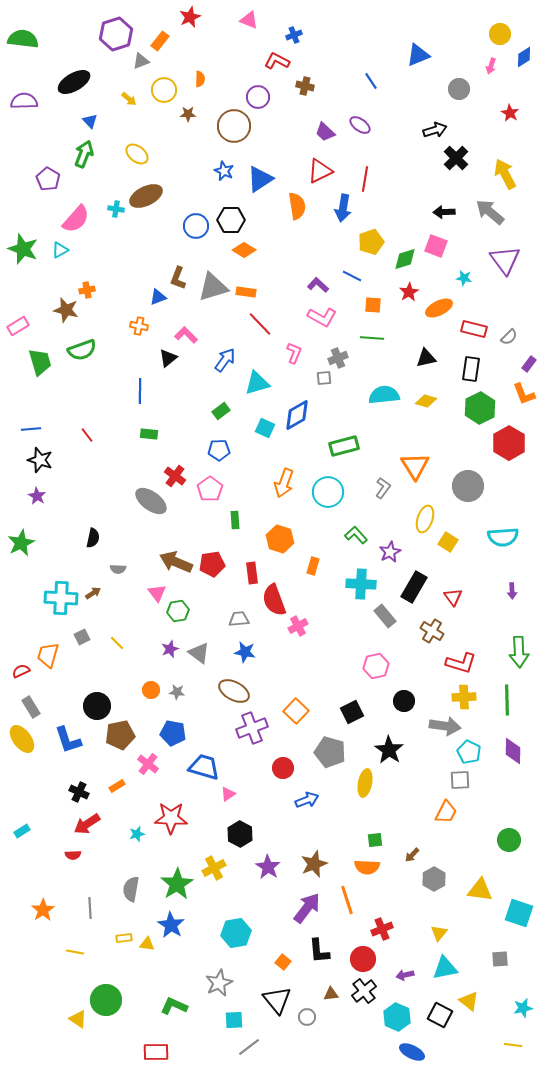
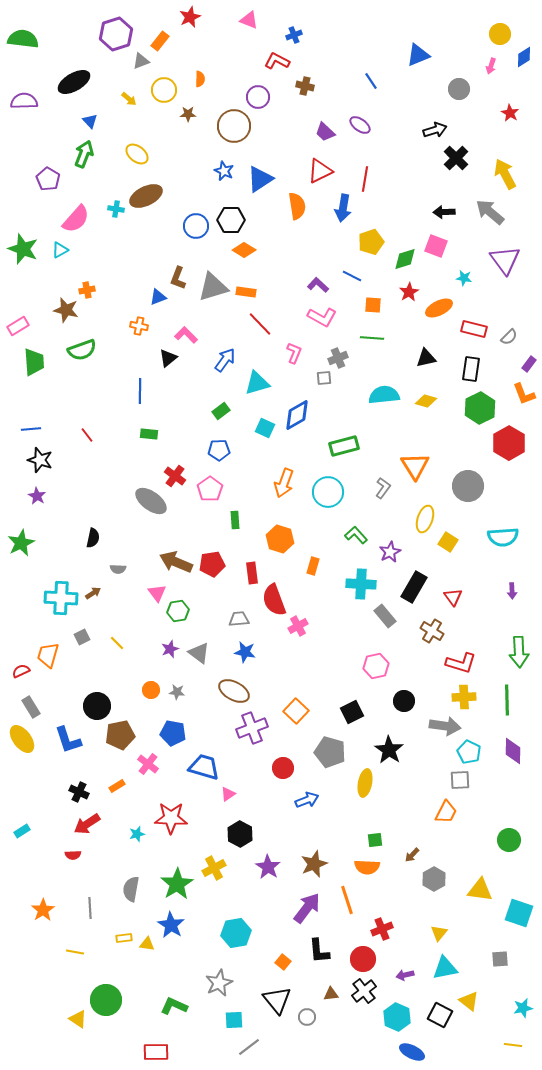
green trapezoid at (40, 362): moved 6 px left; rotated 12 degrees clockwise
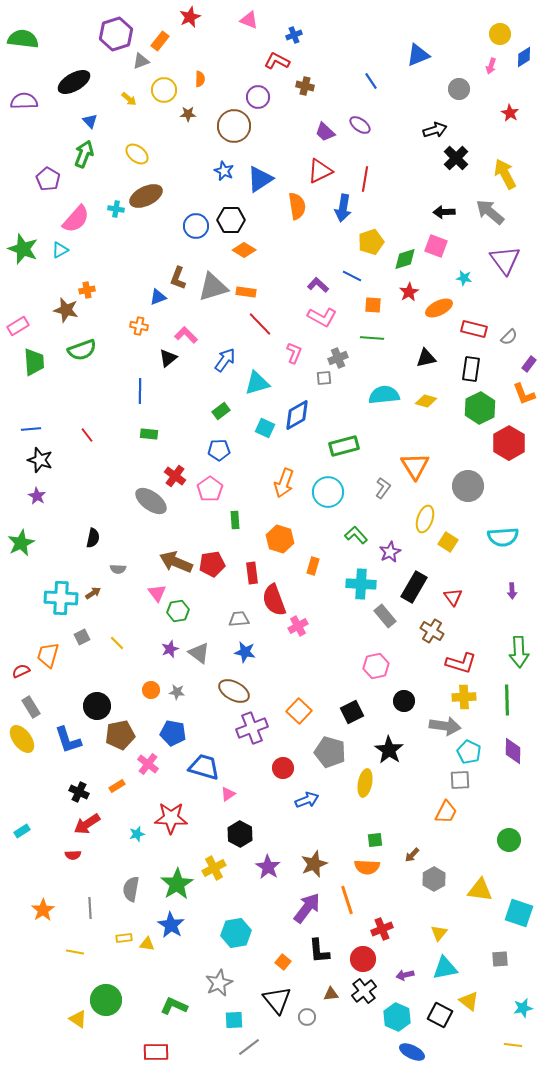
orange square at (296, 711): moved 3 px right
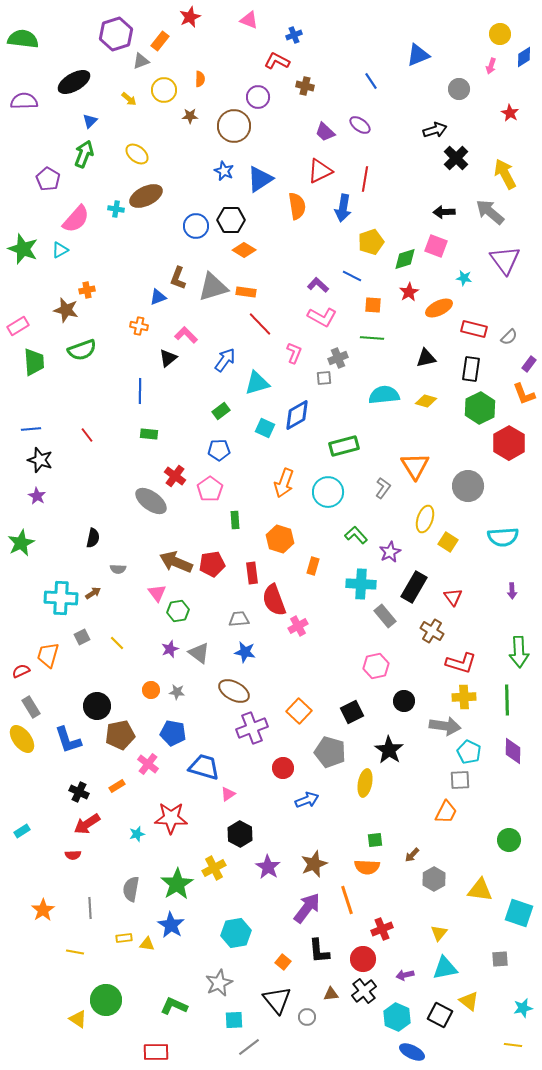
brown star at (188, 114): moved 2 px right, 2 px down
blue triangle at (90, 121): rotated 28 degrees clockwise
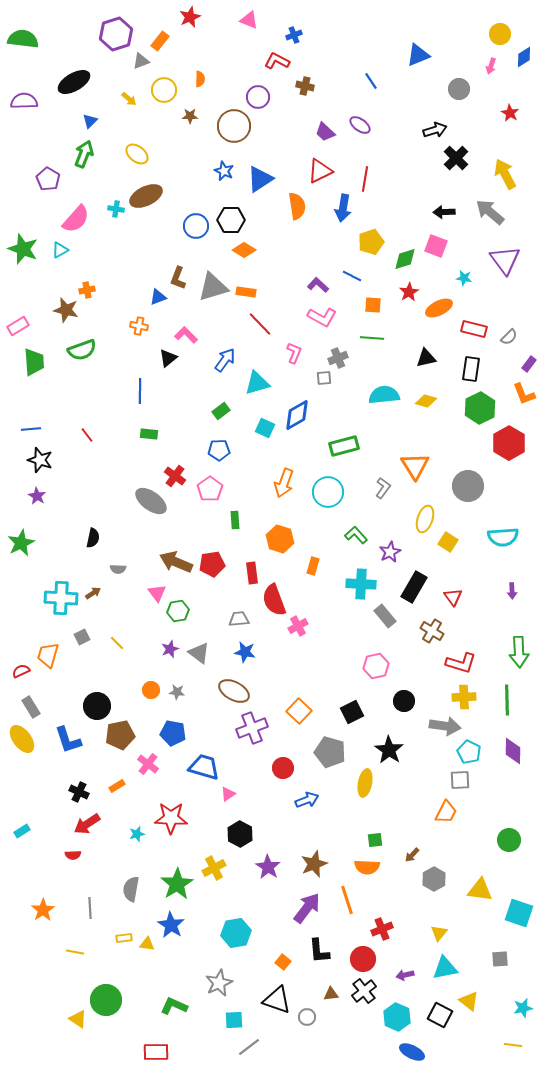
black triangle at (277, 1000): rotated 32 degrees counterclockwise
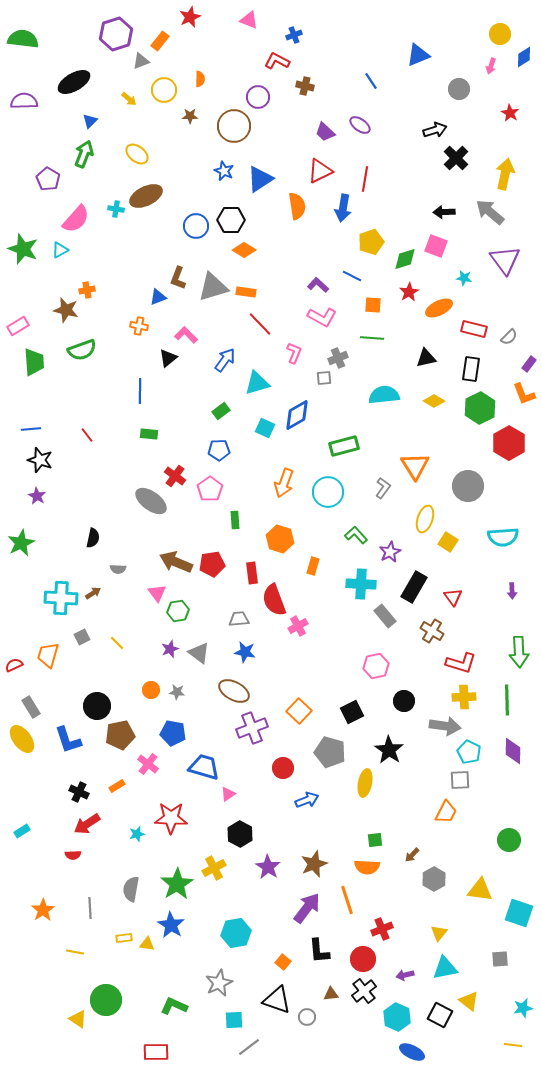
yellow arrow at (505, 174): rotated 40 degrees clockwise
yellow diamond at (426, 401): moved 8 px right; rotated 15 degrees clockwise
red semicircle at (21, 671): moved 7 px left, 6 px up
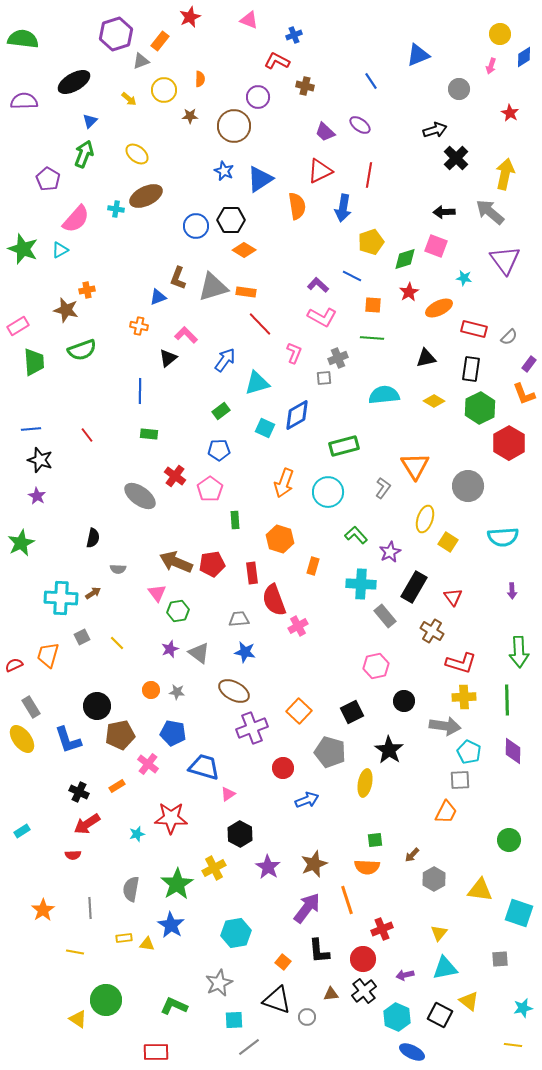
red line at (365, 179): moved 4 px right, 4 px up
gray ellipse at (151, 501): moved 11 px left, 5 px up
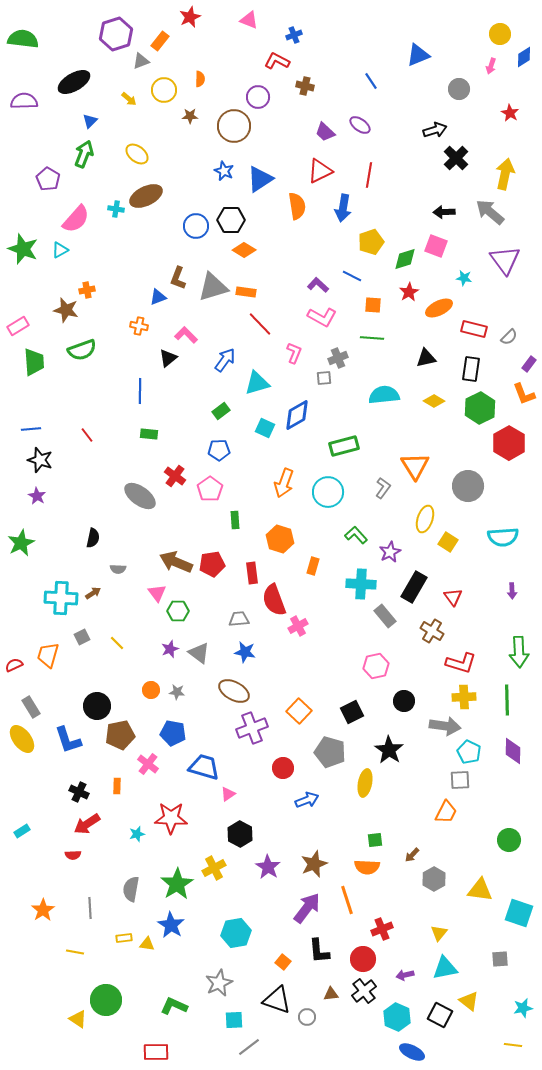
green hexagon at (178, 611): rotated 10 degrees clockwise
orange rectangle at (117, 786): rotated 56 degrees counterclockwise
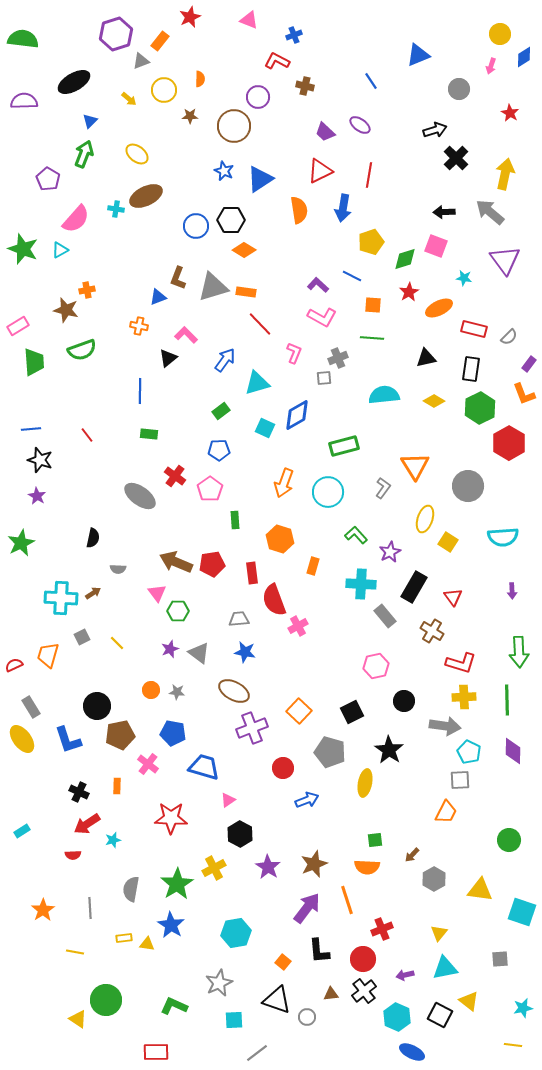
orange semicircle at (297, 206): moved 2 px right, 4 px down
pink triangle at (228, 794): moved 6 px down
cyan star at (137, 834): moved 24 px left, 6 px down
cyan square at (519, 913): moved 3 px right, 1 px up
gray line at (249, 1047): moved 8 px right, 6 px down
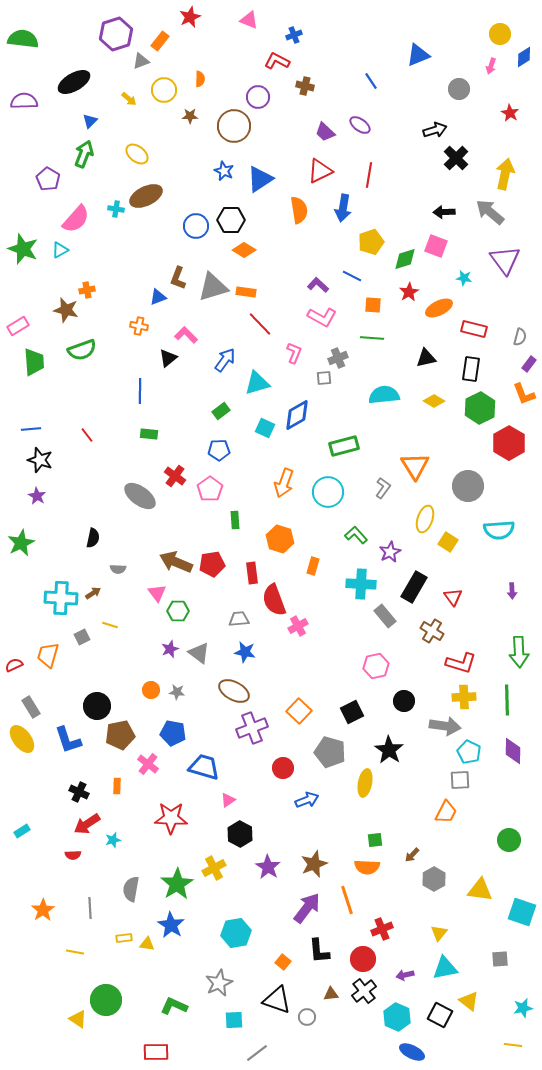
gray semicircle at (509, 337): moved 11 px right; rotated 30 degrees counterclockwise
cyan semicircle at (503, 537): moved 4 px left, 7 px up
yellow line at (117, 643): moved 7 px left, 18 px up; rotated 28 degrees counterclockwise
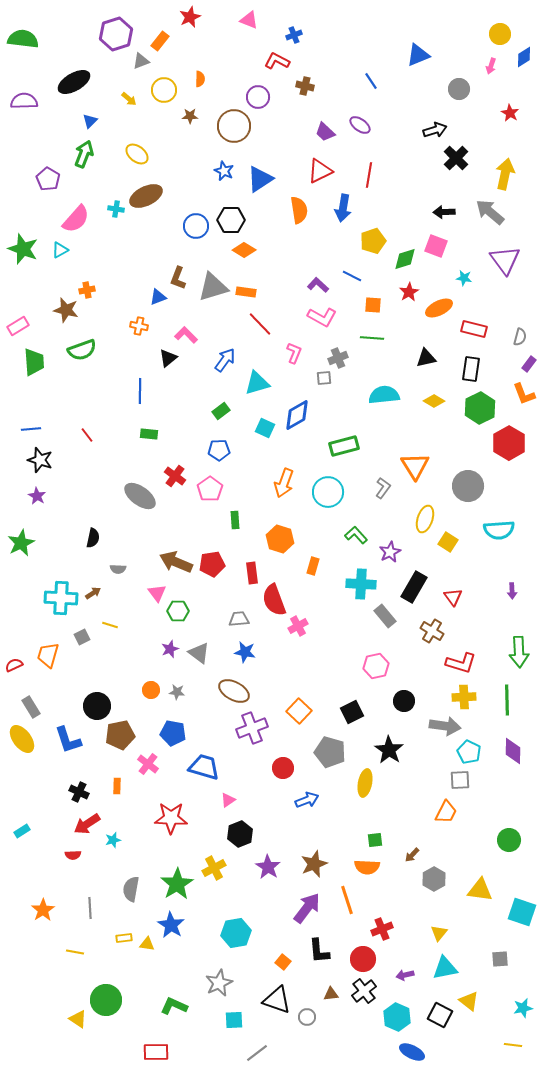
yellow pentagon at (371, 242): moved 2 px right, 1 px up
black hexagon at (240, 834): rotated 10 degrees clockwise
